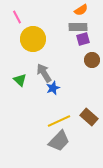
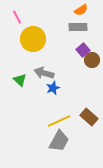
purple square: moved 11 px down; rotated 24 degrees counterclockwise
gray arrow: rotated 42 degrees counterclockwise
gray trapezoid: rotated 15 degrees counterclockwise
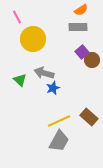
purple square: moved 1 px left, 2 px down
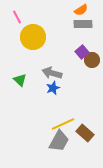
gray rectangle: moved 5 px right, 3 px up
yellow circle: moved 2 px up
gray arrow: moved 8 px right
brown rectangle: moved 4 px left, 16 px down
yellow line: moved 4 px right, 3 px down
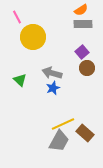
brown circle: moved 5 px left, 8 px down
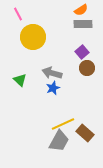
pink line: moved 1 px right, 3 px up
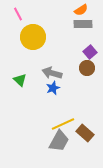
purple square: moved 8 px right
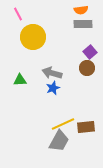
orange semicircle: rotated 24 degrees clockwise
green triangle: rotated 48 degrees counterclockwise
brown rectangle: moved 1 px right, 6 px up; rotated 48 degrees counterclockwise
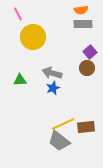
gray trapezoid: rotated 100 degrees clockwise
